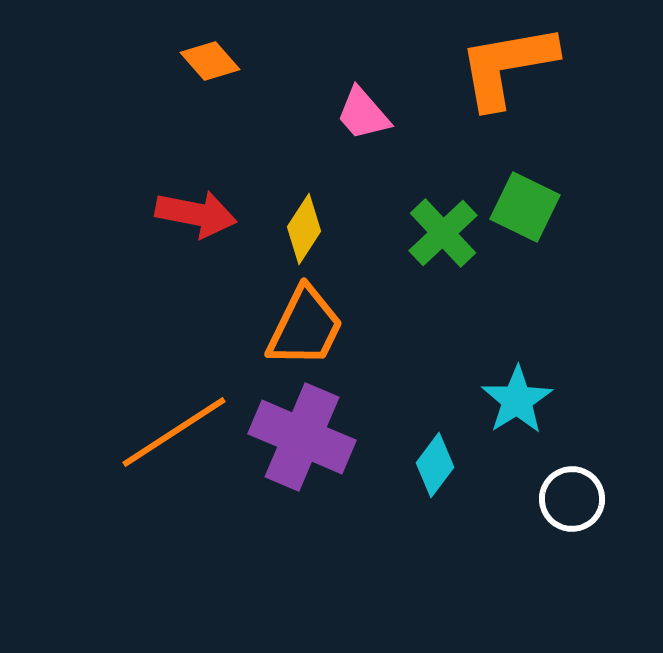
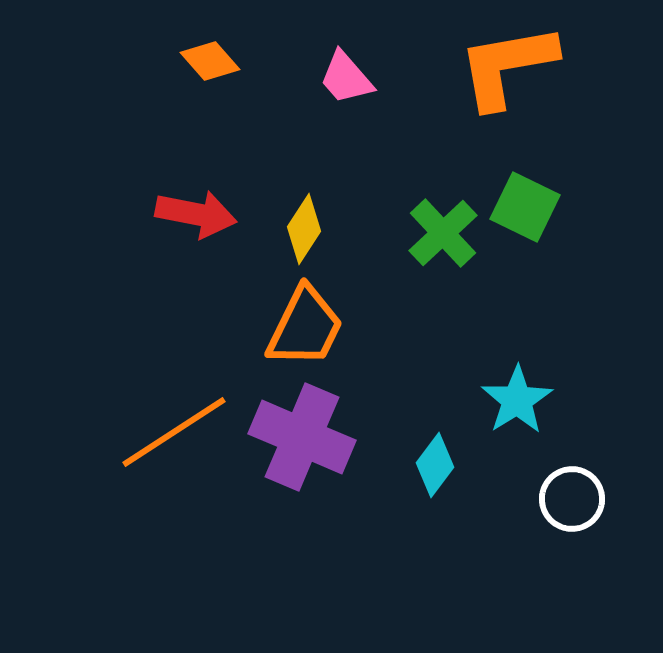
pink trapezoid: moved 17 px left, 36 px up
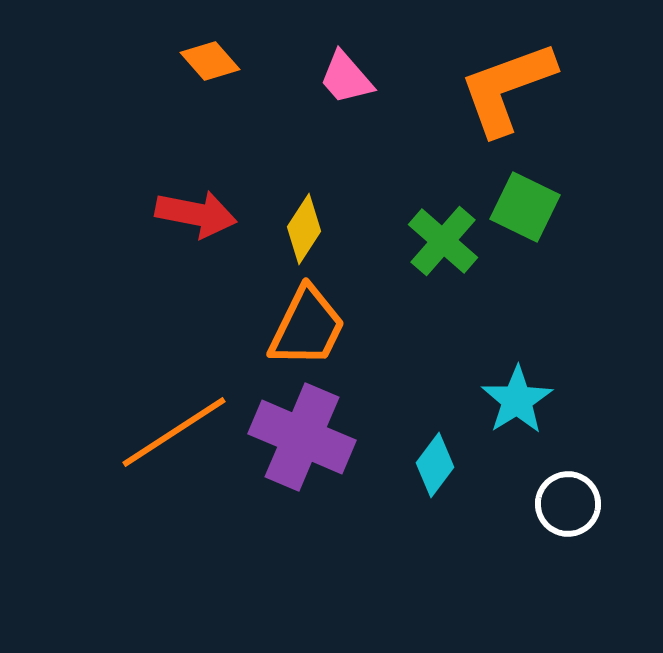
orange L-shape: moved 22 px down; rotated 10 degrees counterclockwise
green cross: moved 8 px down; rotated 6 degrees counterclockwise
orange trapezoid: moved 2 px right
white circle: moved 4 px left, 5 px down
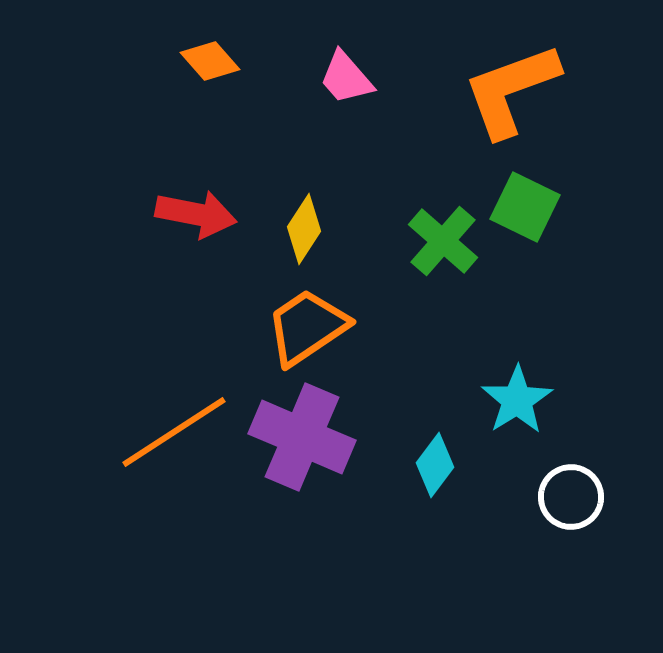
orange L-shape: moved 4 px right, 2 px down
orange trapezoid: rotated 150 degrees counterclockwise
white circle: moved 3 px right, 7 px up
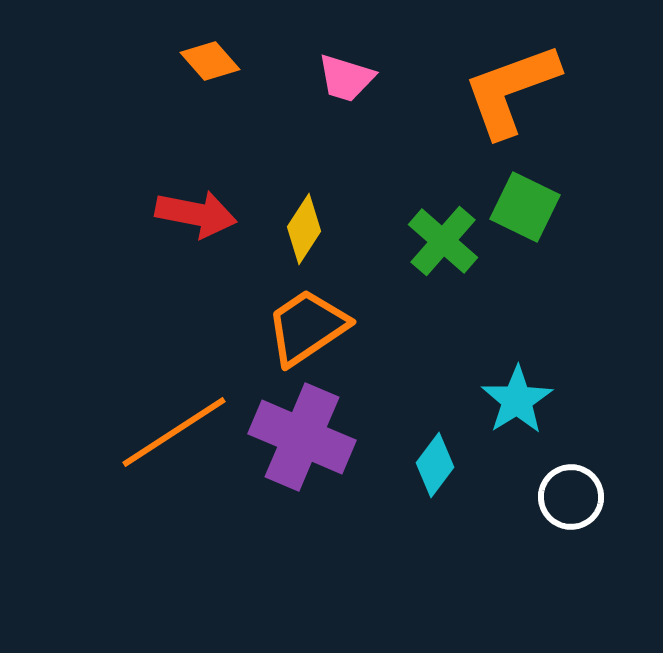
pink trapezoid: rotated 32 degrees counterclockwise
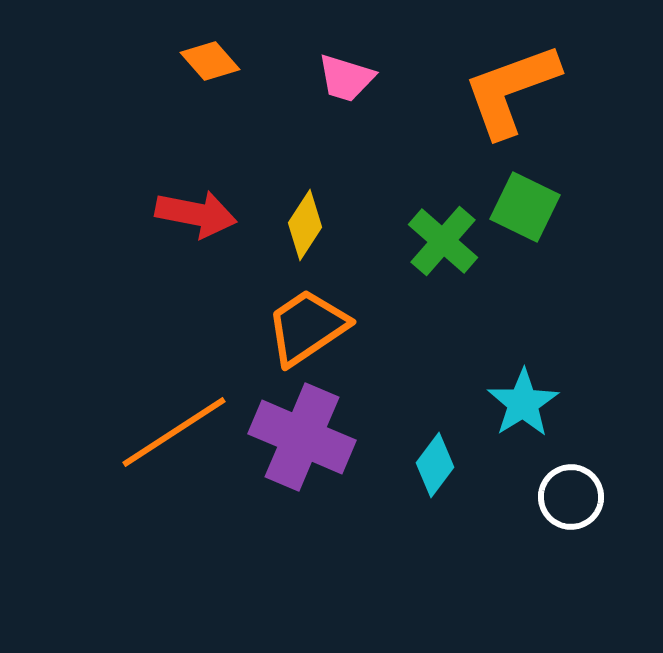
yellow diamond: moved 1 px right, 4 px up
cyan star: moved 6 px right, 3 px down
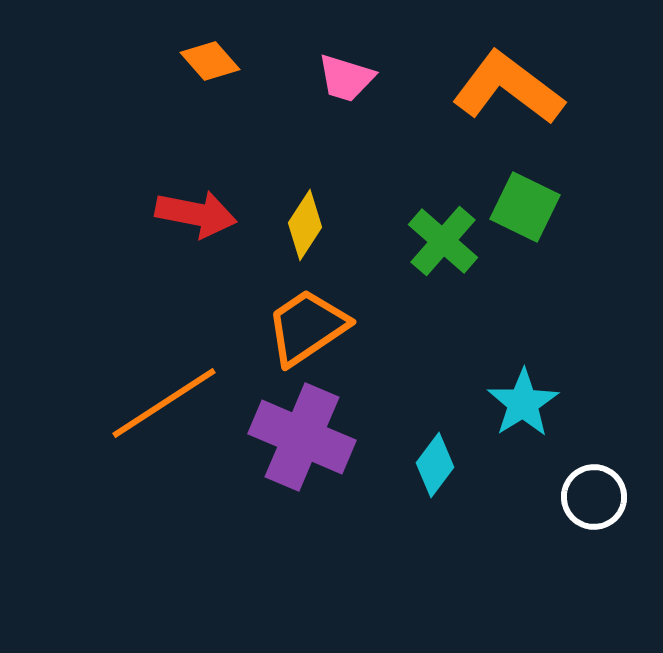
orange L-shape: moved 3 px left, 2 px up; rotated 57 degrees clockwise
orange line: moved 10 px left, 29 px up
white circle: moved 23 px right
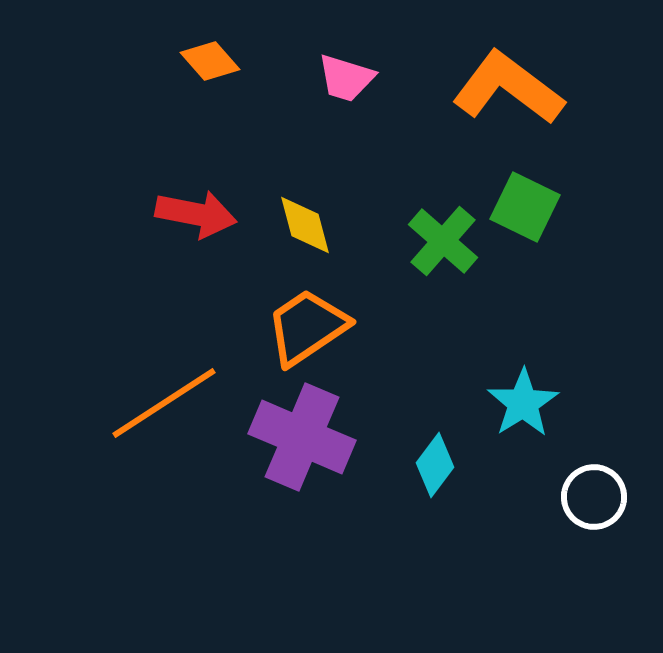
yellow diamond: rotated 48 degrees counterclockwise
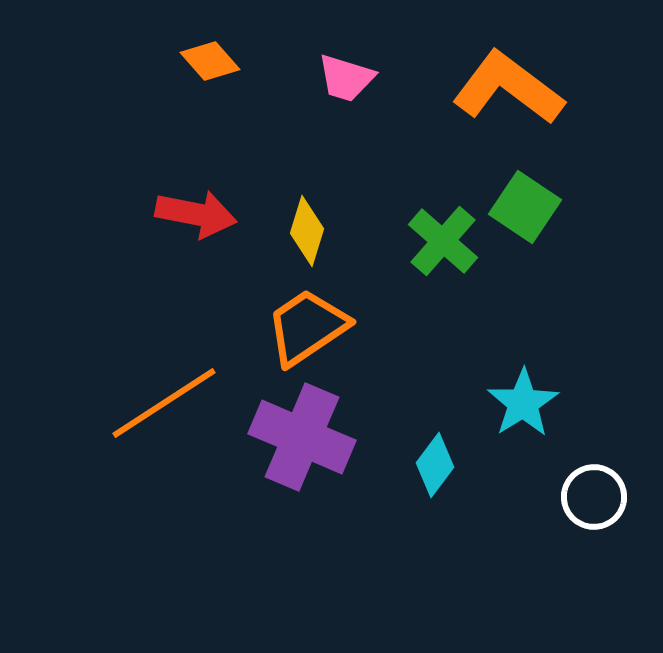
green square: rotated 8 degrees clockwise
yellow diamond: moved 2 px right, 6 px down; rotated 32 degrees clockwise
